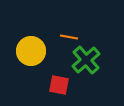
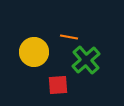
yellow circle: moved 3 px right, 1 px down
red square: moved 1 px left; rotated 15 degrees counterclockwise
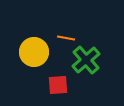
orange line: moved 3 px left, 1 px down
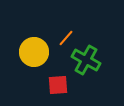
orange line: rotated 60 degrees counterclockwise
green cross: rotated 20 degrees counterclockwise
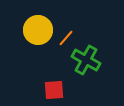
yellow circle: moved 4 px right, 22 px up
red square: moved 4 px left, 5 px down
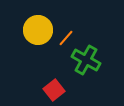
red square: rotated 35 degrees counterclockwise
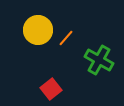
green cross: moved 13 px right
red square: moved 3 px left, 1 px up
